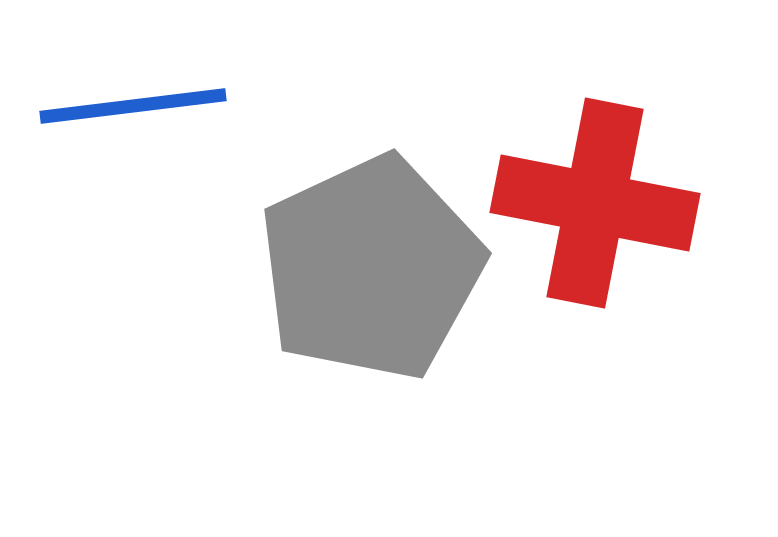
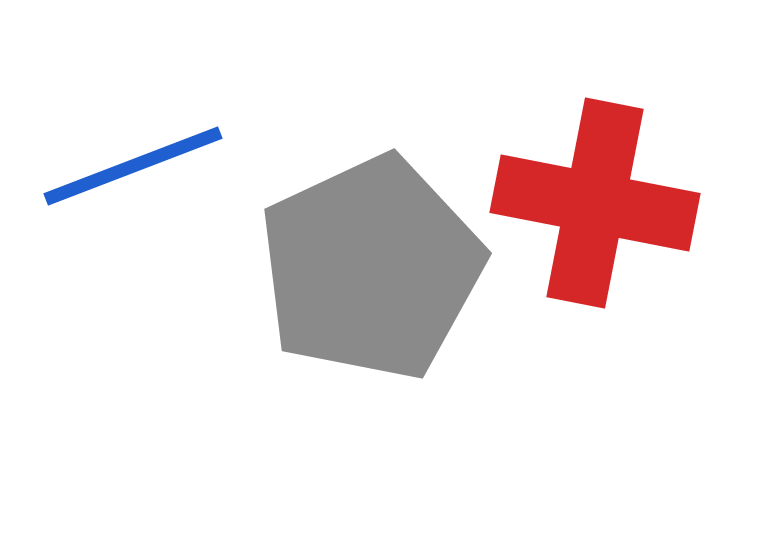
blue line: moved 60 px down; rotated 14 degrees counterclockwise
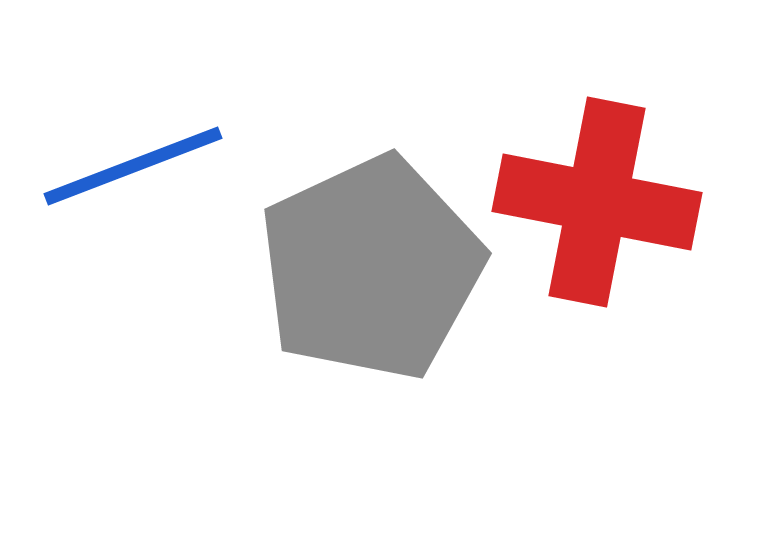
red cross: moved 2 px right, 1 px up
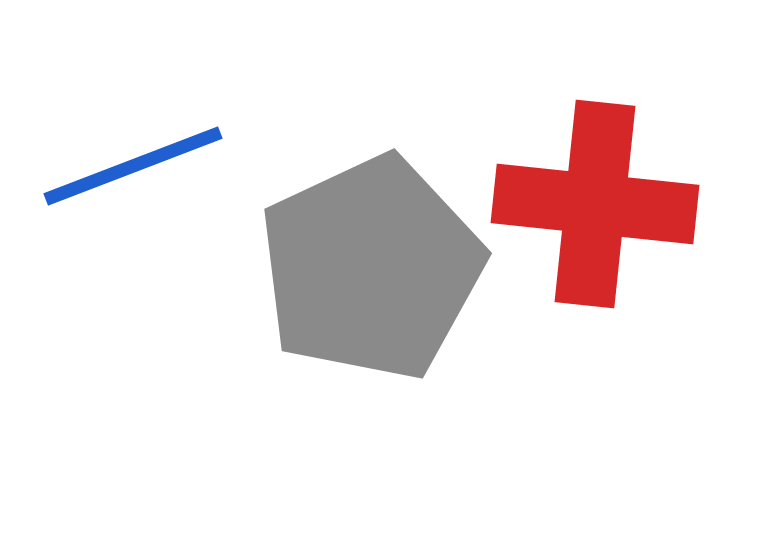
red cross: moved 2 px left, 2 px down; rotated 5 degrees counterclockwise
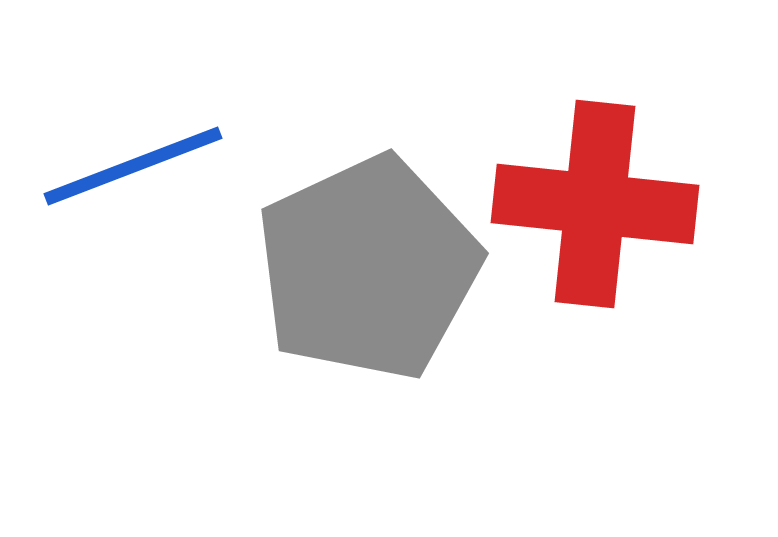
gray pentagon: moved 3 px left
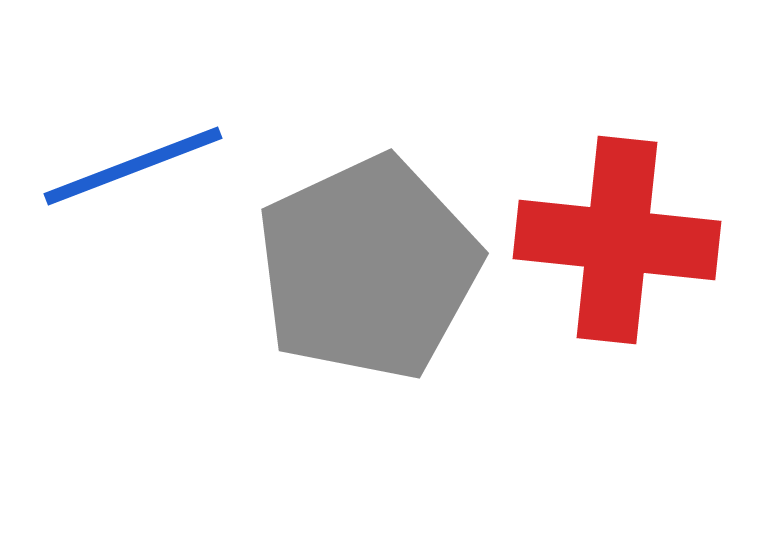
red cross: moved 22 px right, 36 px down
